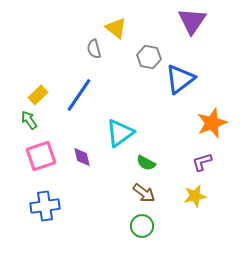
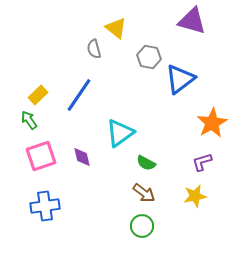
purple triangle: rotated 48 degrees counterclockwise
orange star: rotated 8 degrees counterclockwise
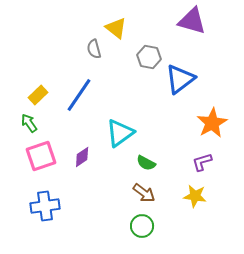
green arrow: moved 3 px down
purple diamond: rotated 70 degrees clockwise
yellow star: rotated 20 degrees clockwise
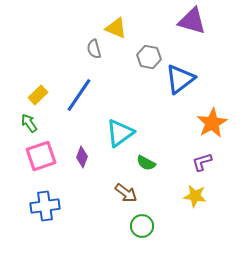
yellow triangle: rotated 15 degrees counterclockwise
purple diamond: rotated 35 degrees counterclockwise
brown arrow: moved 18 px left
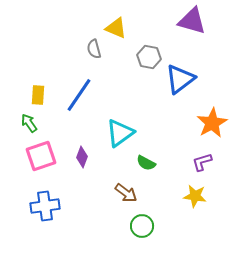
yellow rectangle: rotated 42 degrees counterclockwise
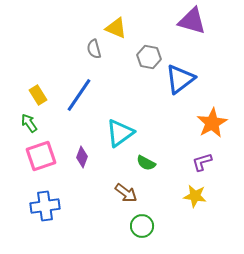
yellow rectangle: rotated 36 degrees counterclockwise
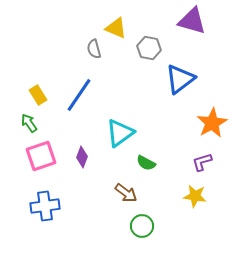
gray hexagon: moved 9 px up
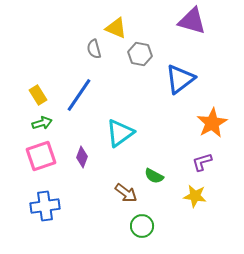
gray hexagon: moved 9 px left, 6 px down
green arrow: moved 13 px right; rotated 108 degrees clockwise
green semicircle: moved 8 px right, 13 px down
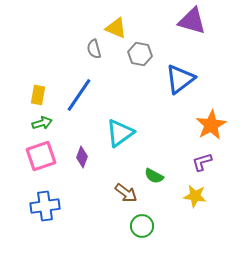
yellow rectangle: rotated 42 degrees clockwise
orange star: moved 1 px left, 2 px down
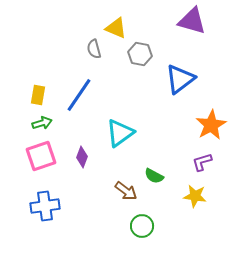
brown arrow: moved 2 px up
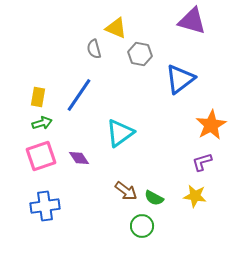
yellow rectangle: moved 2 px down
purple diamond: moved 3 px left, 1 px down; rotated 55 degrees counterclockwise
green semicircle: moved 22 px down
